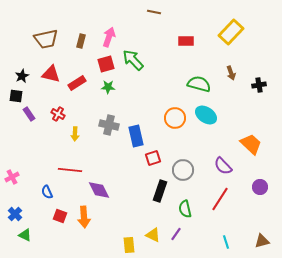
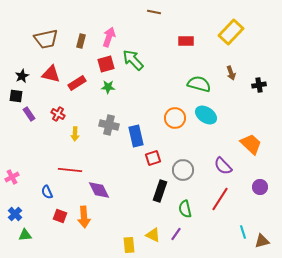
green triangle at (25, 235): rotated 32 degrees counterclockwise
cyan line at (226, 242): moved 17 px right, 10 px up
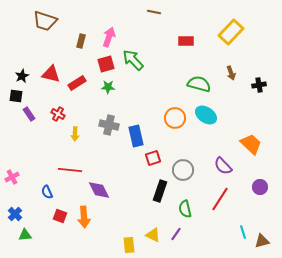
brown trapezoid at (46, 39): moved 1 px left, 18 px up; rotated 30 degrees clockwise
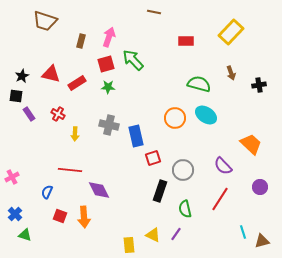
blue semicircle at (47, 192): rotated 48 degrees clockwise
green triangle at (25, 235): rotated 24 degrees clockwise
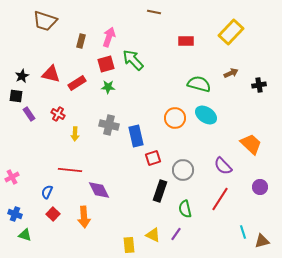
brown arrow at (231, 73): rotated 96 degrees counterclockwise
blue cross at (15, 214): rotated 24 degrees counterclockwise
red square at (60, 216): moved 7 px left, 2 px up; rotated 24 degrees clockwise
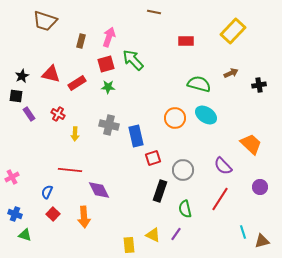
yellow rectangle at (231, 32): moved 2 px right, 1 px up
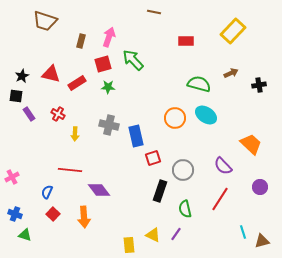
red square at (106, 64): moved 3 px left
purple diamond at (99, 190): rotated 10 degrees counterclockwise
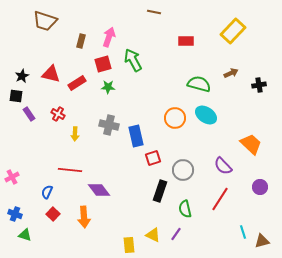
green arrow at (133, 60): rotated 15 degrees clockwise
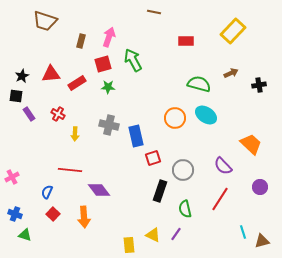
red triangle at (51, 74): rotated 18 degrees counterclockwise
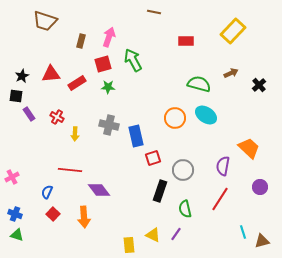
black cross at (259, 85): rotated 32 degrees counterclockwise
red cross at (58, 114): moved 1 px left, 3 px down
orange trapezoid at (251, 144): moved 2 px left, 4 px down
purple semicircle at (223, 166): rotated 54 degrees clockwise
green triangle at (25, 235): moved 8 px left
